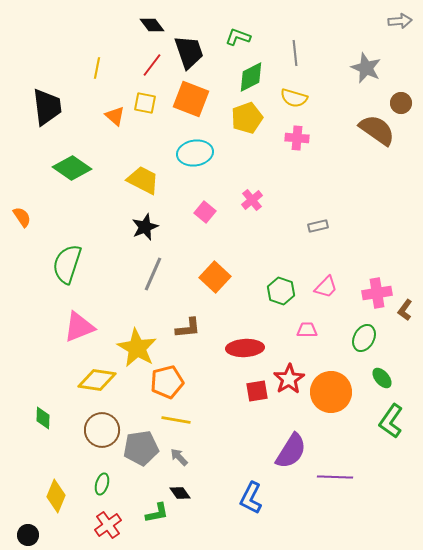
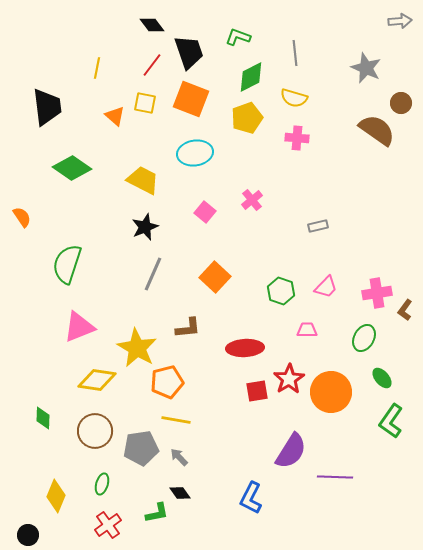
brown circle at (102, 430): moved 7 px left, 1 px down
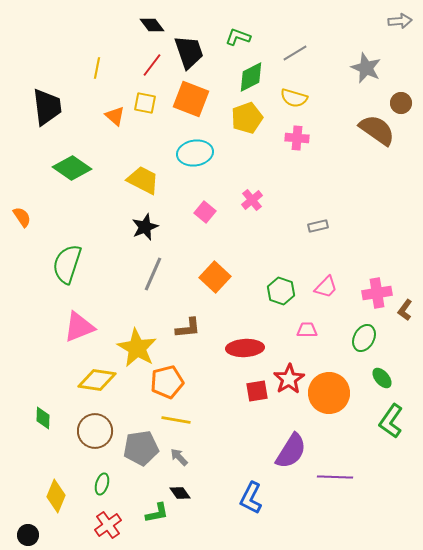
gray line at (295, 53): rotated 65 degrees clockwise
orange circle at (331, 392): moved 2 px left, 1 px down
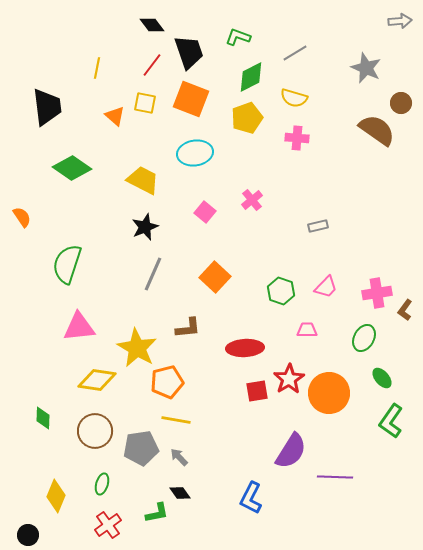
pink triangle at (79, 327): rotated 16 degrees clockwise
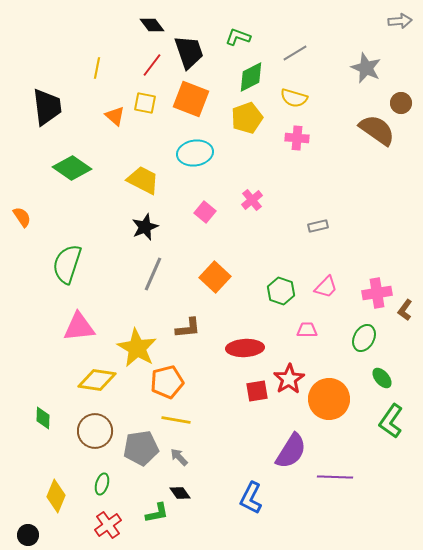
orange circle at (329, 393): moved 6 px down
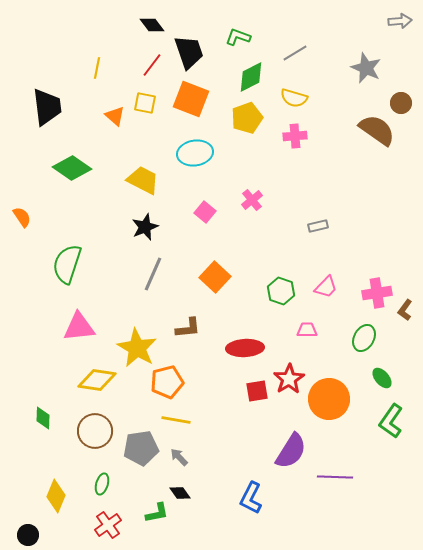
pink cross at (297, 138): moved 2 px left, 2 px up; rotated 10 degrees counterclockwise
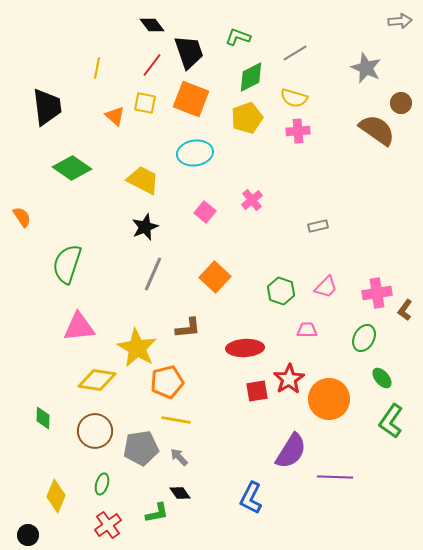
pink cross at (295, 136): moved 3 px right, 5 px up
